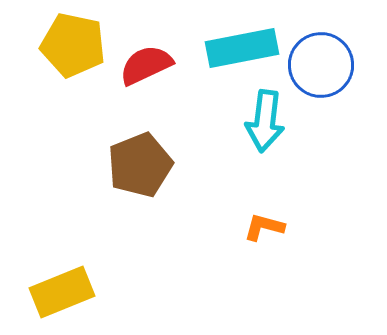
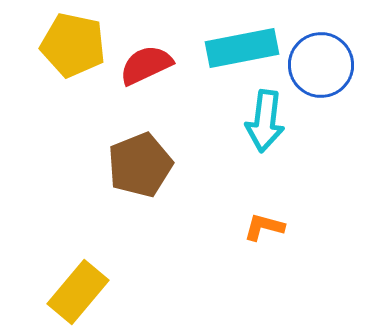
yellow rectangle: moved 16 px right; rotated 28 degrees counterclockwise
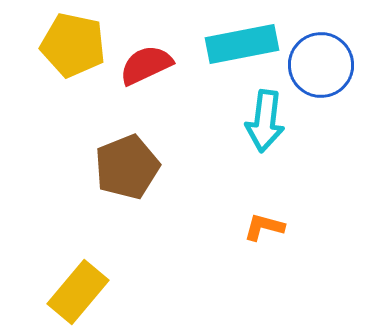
cyan rectangle: moved 4 px up
brown pentagon: moved 13 px left, 2 px down
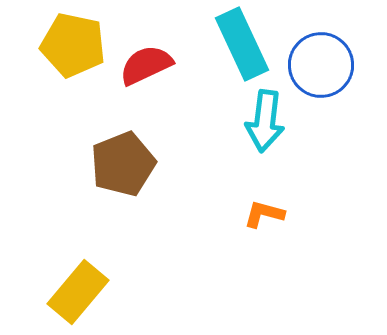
cyan rectangle: rotated 76 degrees clockwise
brown pentagon: moved 4 px left, 3 px up
orange L-shape: moved 13 px up
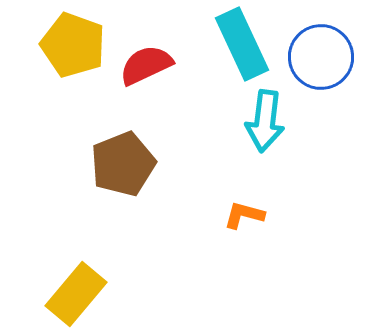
yellow pentagon: rotated 8 degrees clockwise
blue circle: moved 8 px up
orange L-shape: moved 20 px left, 1 px down
yellow rectangle: moved 2 px left, 2 px down
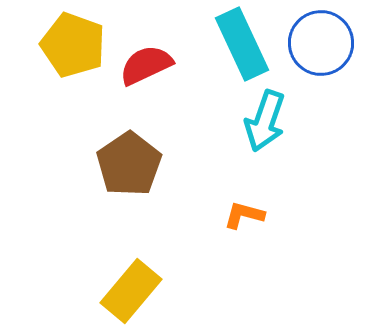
blue circle: moved 14 px up
cyan arrow: rotated 12 degrees clockwise
brown pentagon: moved 6 px right; rotated 12 degrees counterclockwise
yellow rectangle: moved 55 px right, 3 px up
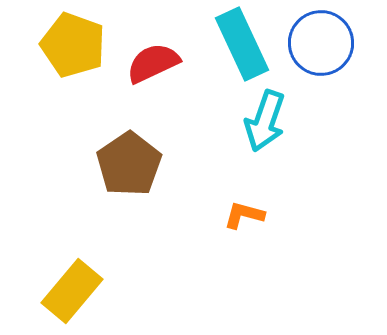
red semicircle: moved 7 px right, 2 px up
yellow rectangle: moved 59 px left
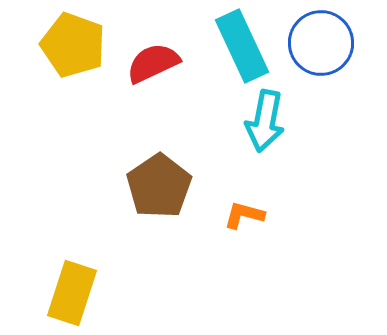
cyan rectangle: moved 2 px down
cyan arrow: rotated 8 degrees counterclockwise
brown pentagon: moved 30 px right, 22 px down
yellow rectangle: moved 2 px down; rotated 22 degrees counterclockwise
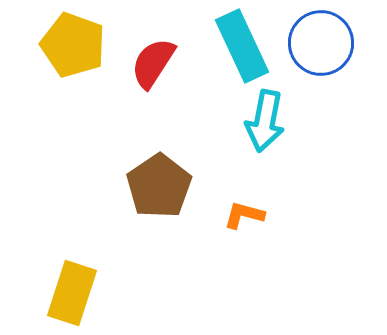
red semicircle: rotated 32 degrees counterclockwise
